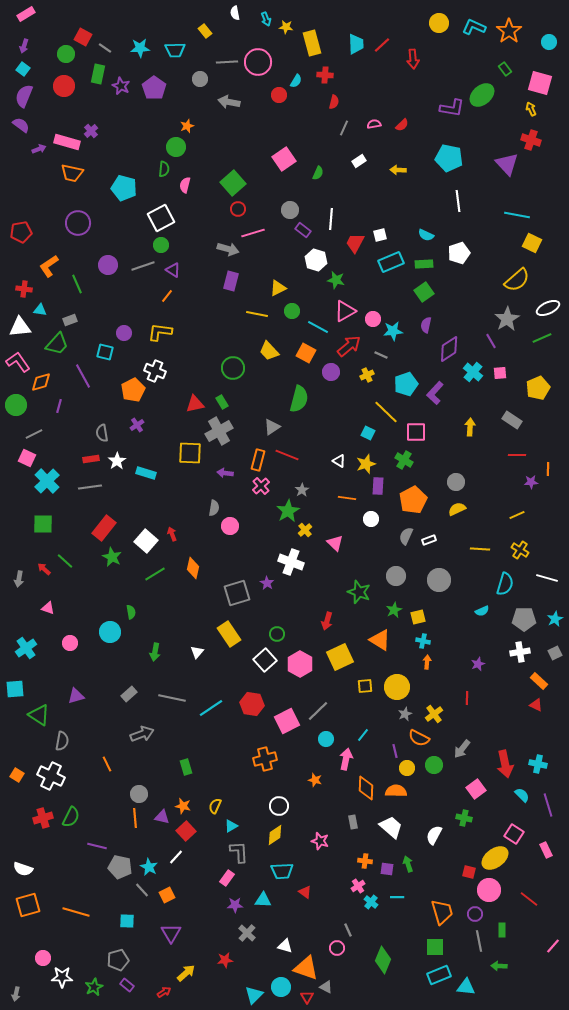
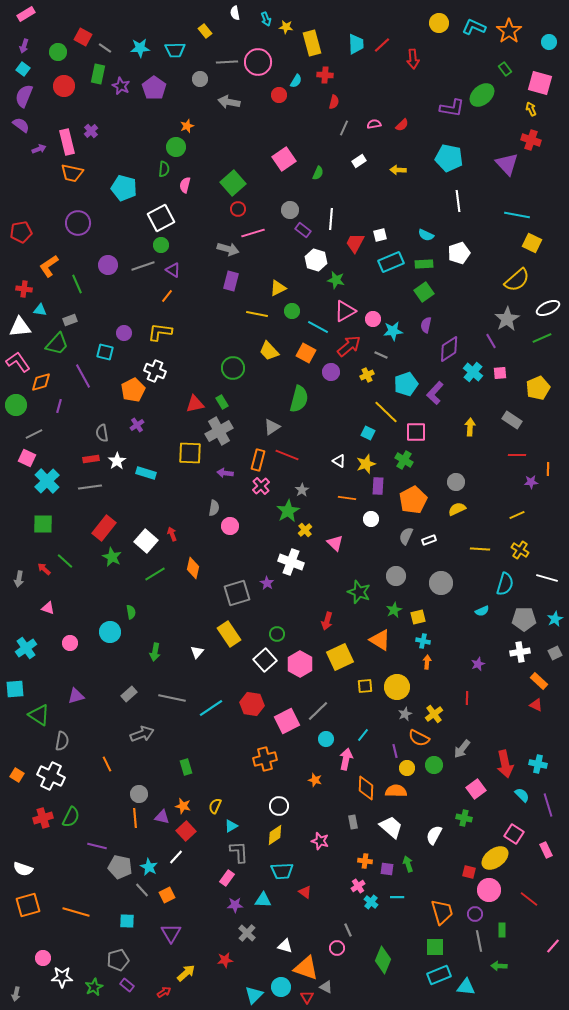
green circle at (66, 54): moved 8 px left, 2 px up
pink rectangle at (67, 142): rotated 60 degrees clockwise
gray circle at (439, 580): moved 2 px right, 3 px down
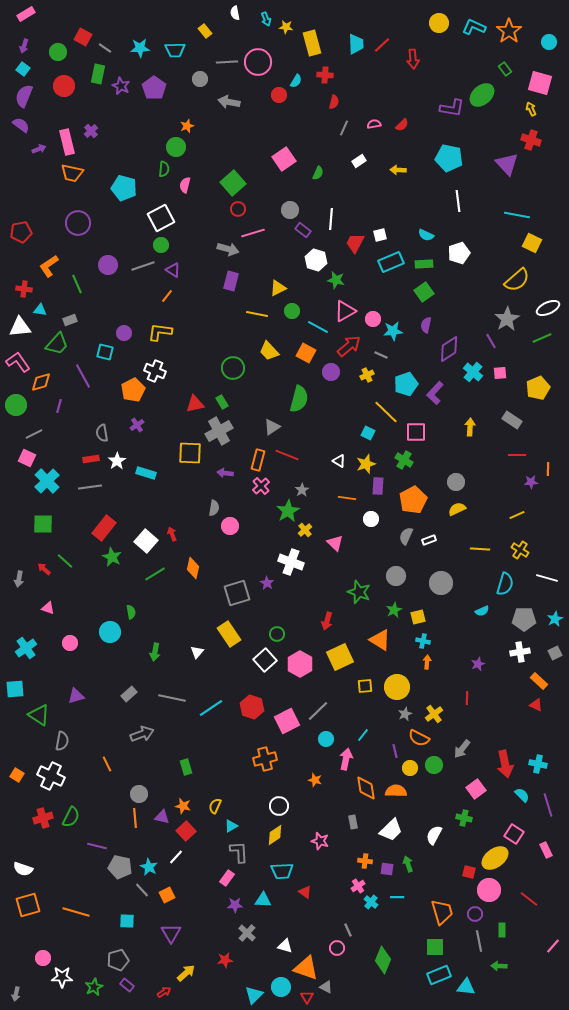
red hexagon at (252, 704): moved 3 px down; rotated 10 degrees clockwise
yellow circle at (407, 768): moved 3 px right
orange diamond at (366, 788): rotated 10 degrees counterclockwise
white trapezoid at (391, 827): moved 3 px down; rotated 95 degrees clockwise
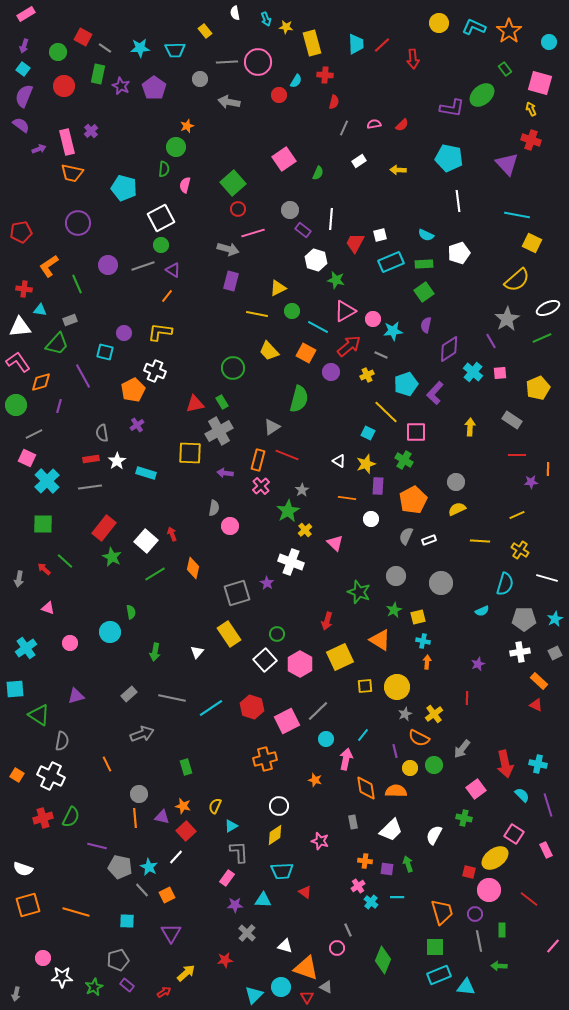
yellow line at (480, 549): moved 8 px up
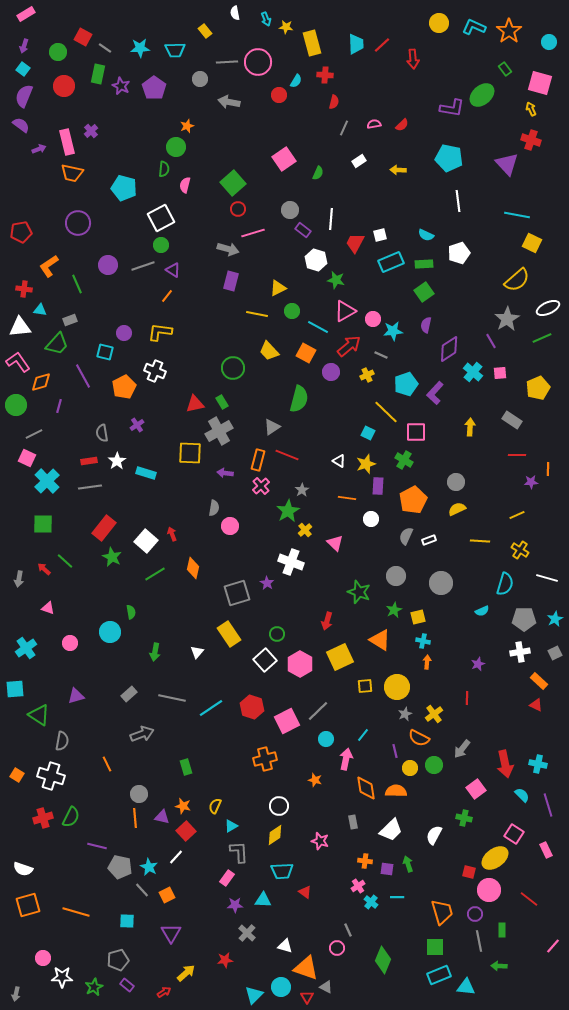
orange pentagon at (133, 390): moved 9 px left, 3 px up
red rectangle at (91, 459): moved 2 px left, 2 px down
white cross at (51, 776): rotated 8 degrees counterclockwise
